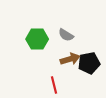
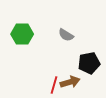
green hexagon: moved 15 px left, 5 px up
brown arrow: moved 23 px down
red line: rotated 30 degrees clockwise
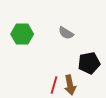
gray semicircle: moved 2 px up
brown arrow: moved 3 px down; rotated 96 degrees clockwise
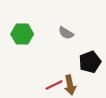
black pentagon: moved 1 px right, 1 px up; rotated 10 degrees counterclockwise
red line: rotated 48 degrees clockwise
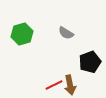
green hexagon: rotated 15 degrees counterclockwise
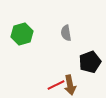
gray semicircle: rotated 49 degrees clockwise
red line: moved 2 px right
